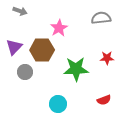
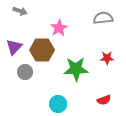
gray semicircle: moved 2 px right
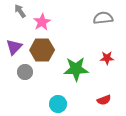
gray arrow: rotated 144 degrees counterclockwise
pink star: moved 17 px left, 6 px up
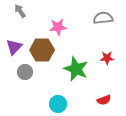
pink star: moved 16 px right, 5 px down; rotated 24 degrees clockwise
green star: rotated 25 degrees clockwise
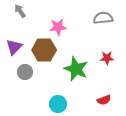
brown hexagon: moved 2 px right
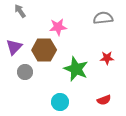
cyan circle: moved 2 px right, 2 px up
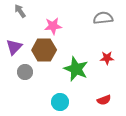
pink star: moved 5 px left, 1 px up
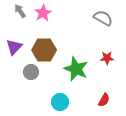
gray semicircle: rotated 36 degrees clockwise
pink star: moved 10 px left, 13 px up; rotated 24 degrees counterclockwise
gray circle: moved 6 px right
red semicircle: rotated 40 degrees counterclockwise
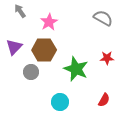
pink star: moved 6 px right, 9 px down
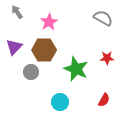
gray arrow: moved 3 px left, 1 px down
